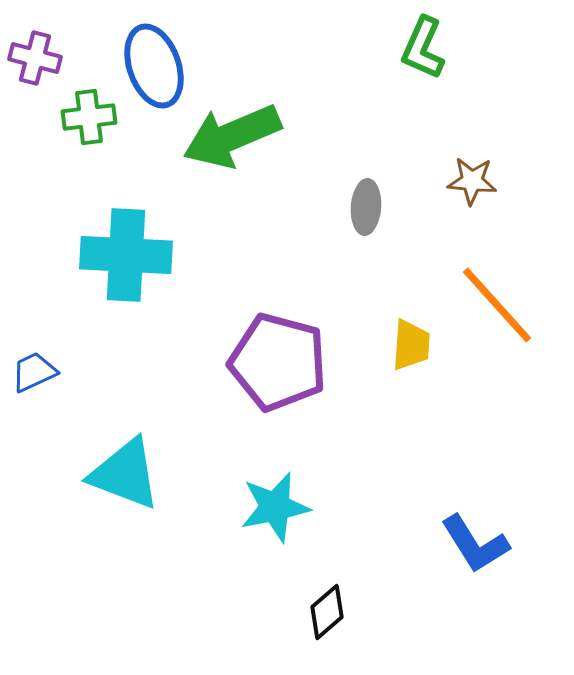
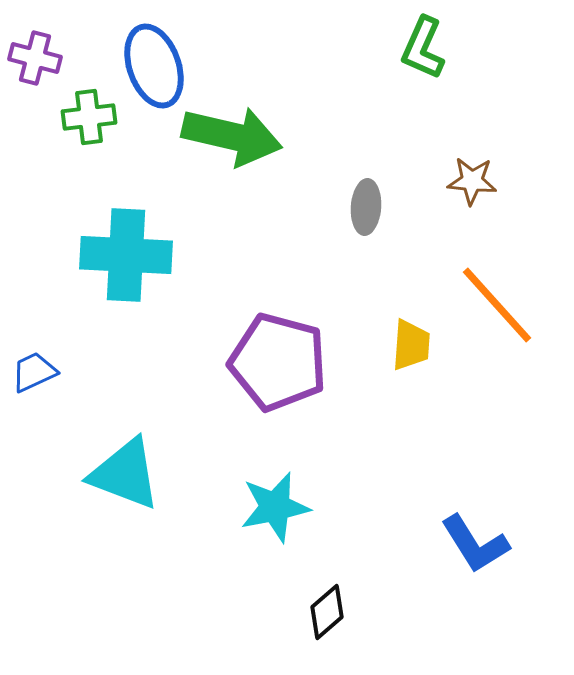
green arrow: rotated 144 degrees counterclockwise
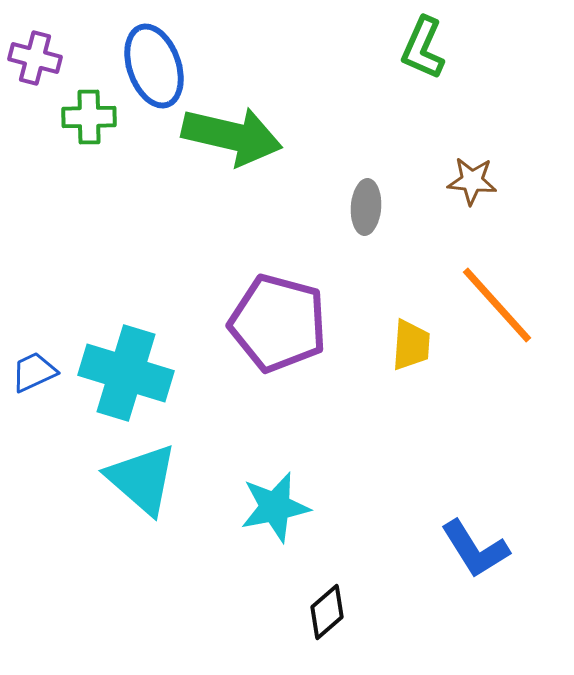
green cross: rotated 6 degrees clockwise
cyan cross: moved 118 px down; rotated 14 degrees clockwise
purple pentagon: moved 39 px up
cyan triangle: moved 17 px right, 5 px down; rotated 20 degrees clockwise
blue L-shape: moved 5 px down
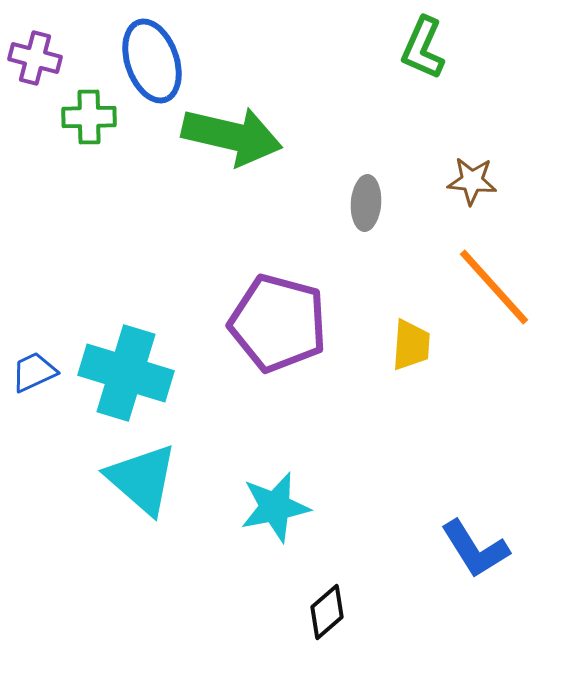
blue ellipse: moved 2 px left, 5 px up
gray ellipse: moved 4 px up
orange line: moved 3 px left, 18 px up
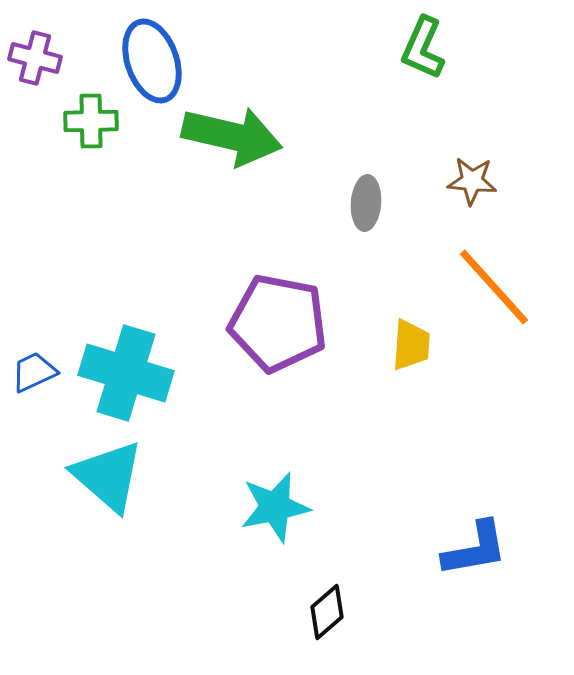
green cross: moved 2 px right, 4 px down
purple pentagon: rotated 4 degrees counterclockwise
cyan triangle: moved 34 px left, 3 px up
blue L-shape: rotated 68 degrees counterclockwise
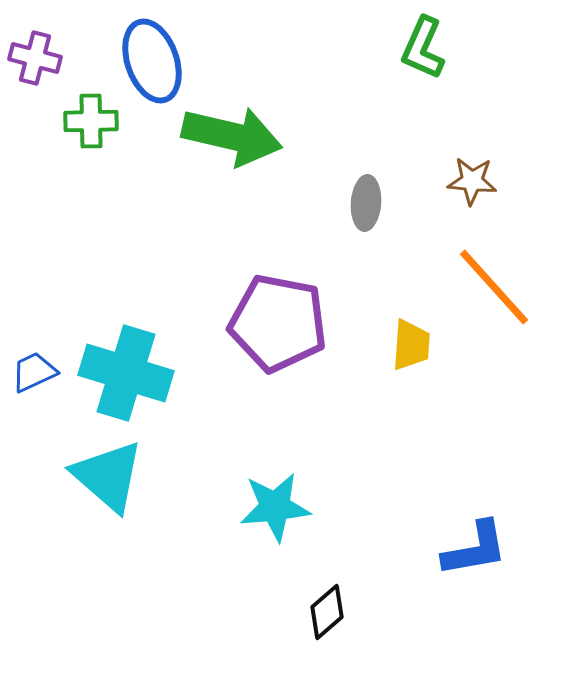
cyan star: rotated 6 degrees clockwise
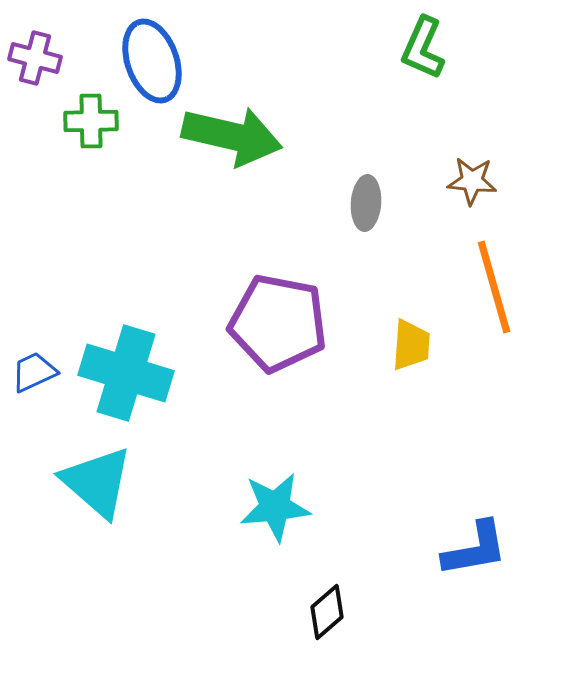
orange line: rotated 26 degrees clockwise
cyan triangle: moved 11 px left, 6 px down
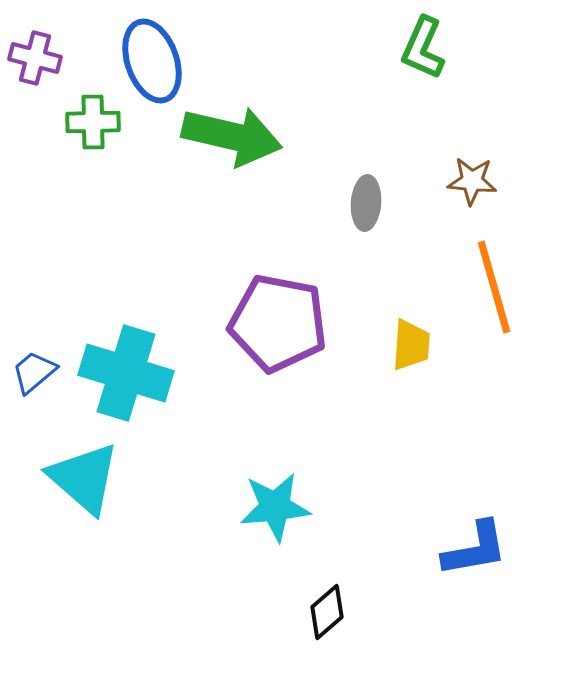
green cross: moved 2 px right, 1 px down
blue trapezoid: rotated 15 degrees counterclockwise
cyan triangle: moved 13 px left, 4 px up
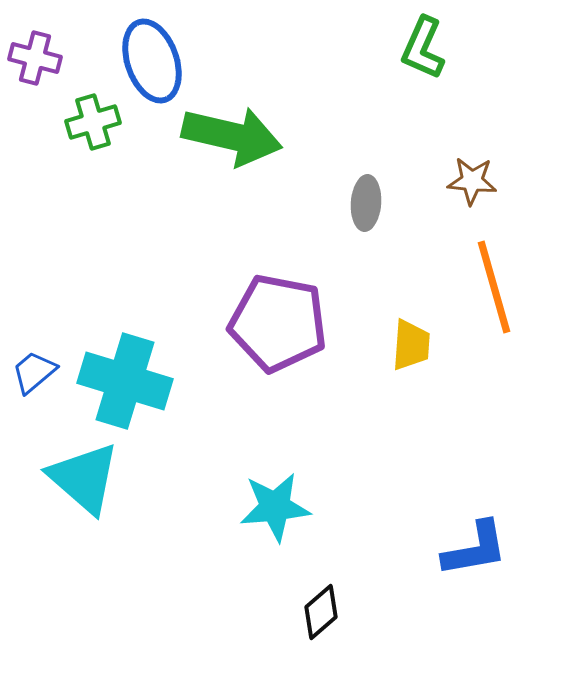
green cross: rotated 16 degrees counterclockwise
cyan cross: moved 1 px left, 8 px down
black diamond: moved 6 px left
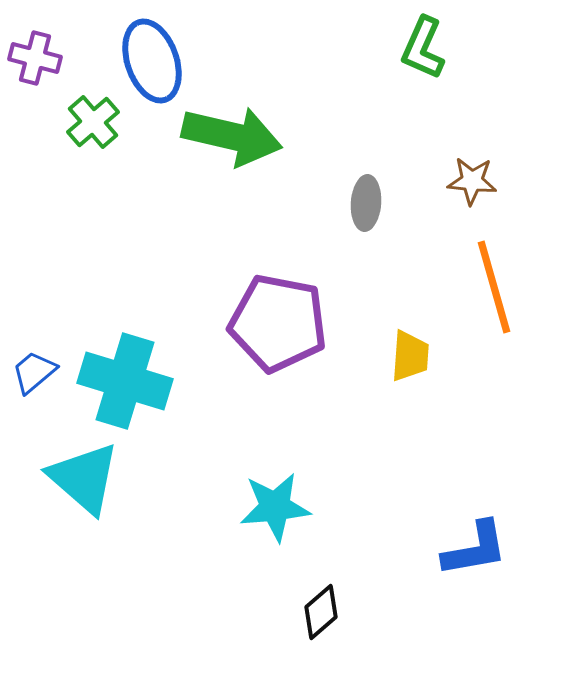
green cross: rotated 24 degrees counterclockwise
yellow trapezoid: moved 1 px left, 11 px down
